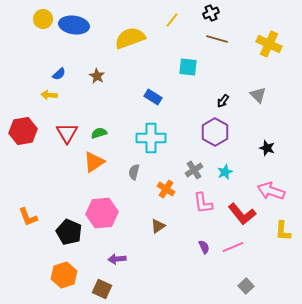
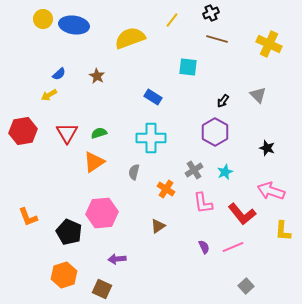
yellow arrow: rotated 35 degrees counterclockwise
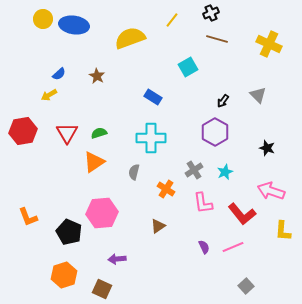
cyan square: rotated 36 degrees counterclockwise
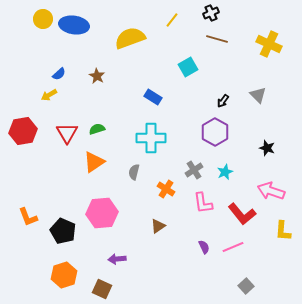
green semicircle: moved 2 px left, 4 px up
black pentagon: moved 6 px left, 1 px up
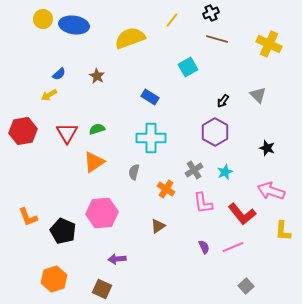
blue rectangle: moved 3 px left
orange hexagon: moved 10 px left, 4 px down
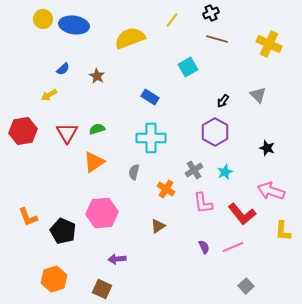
blue semicircle: moved 4 px right, 5 px up
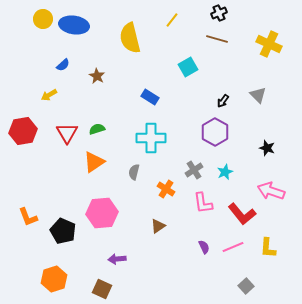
black cross: moved 8 px right
yellow semicircle: rotated 84 degrees counterclockwise
blue semicircle: moved 4 px up
yellow L-shape: moved 15 px left, 17 px down
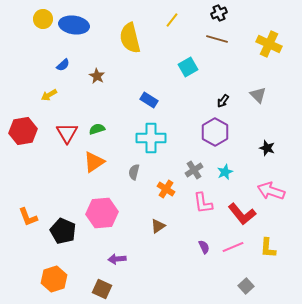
blue rectangle: moved 1 px left, 3 px down
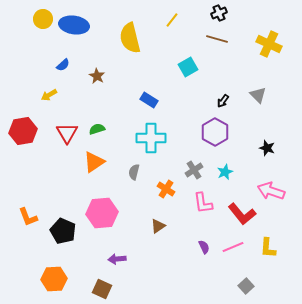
orange hexagon: rotated 15 degrees clockwise
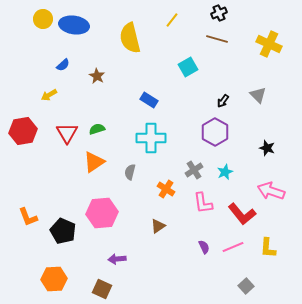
gray semicircle: moved 4 px left
